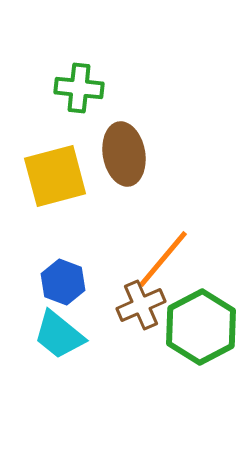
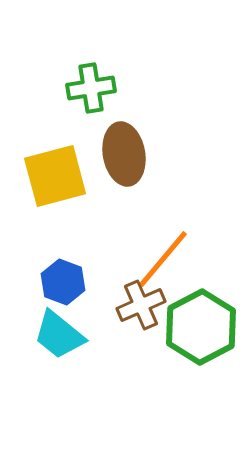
green cross: moved 12 px right; rotated 15 degrees counterclockwise
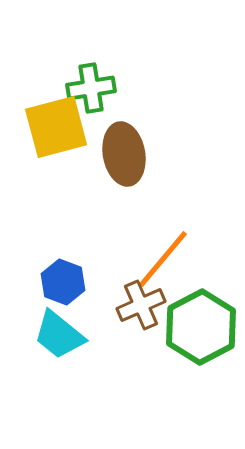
yellow square: moved 1 px right, 49 px up
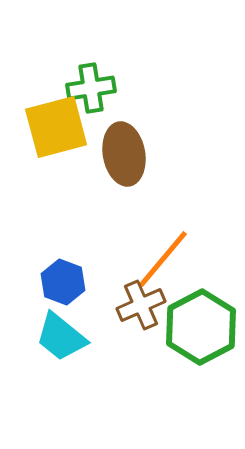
cyan trapezoid: moved 2 px right, 2 px down
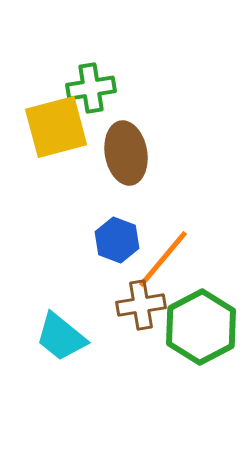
brown ellipse: moved 2 px right, 1 px up
blue hexagon: moved 54 px right, 42 px up
brown cross: rotated 15 degrees clockwise
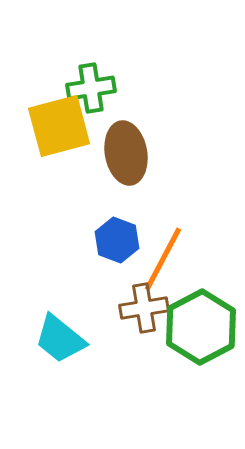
yellow square: moved 3 px right, 1 px up
orange line: rotated 12 degrees counterclockwise
brown cross: moved 3 px right, 3 px down
cyan trapezoid: moved 1 px left, 2 px down
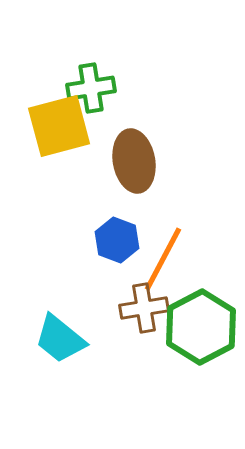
brown ellipse: moved 8 px right, 8 px down
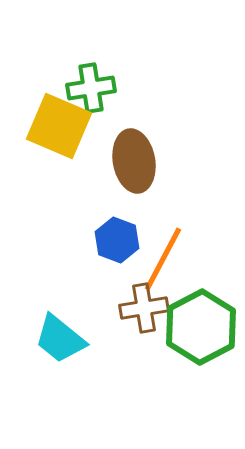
yellow square: rotated 38 degrees clockwise
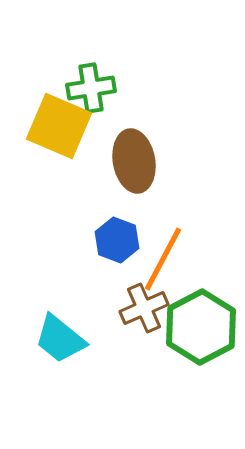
brown cross: rotated 15 degrees counterclockwise
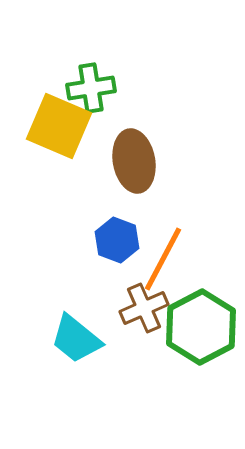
cyan trapezoid: moved 16 px right
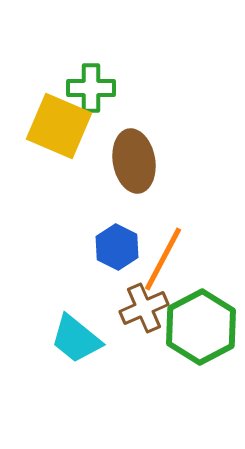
green cross: rotated 9 degrees clockwise
blue hexagon: moved 7 px down; rotated 6 degrees clockwise
